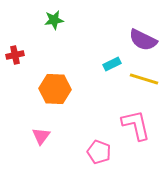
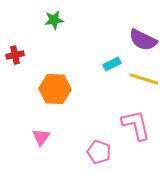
pink triangle: moved 1 px down
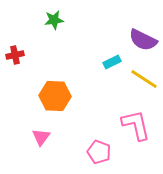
cyan rectangle: moved 2 px up
yellow line: rotated 16 degrees clockwise
orange hexagon: moved 7 px down
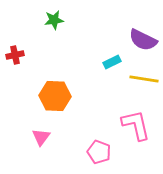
yellow line: rotated 24 degrees counterclockwise
